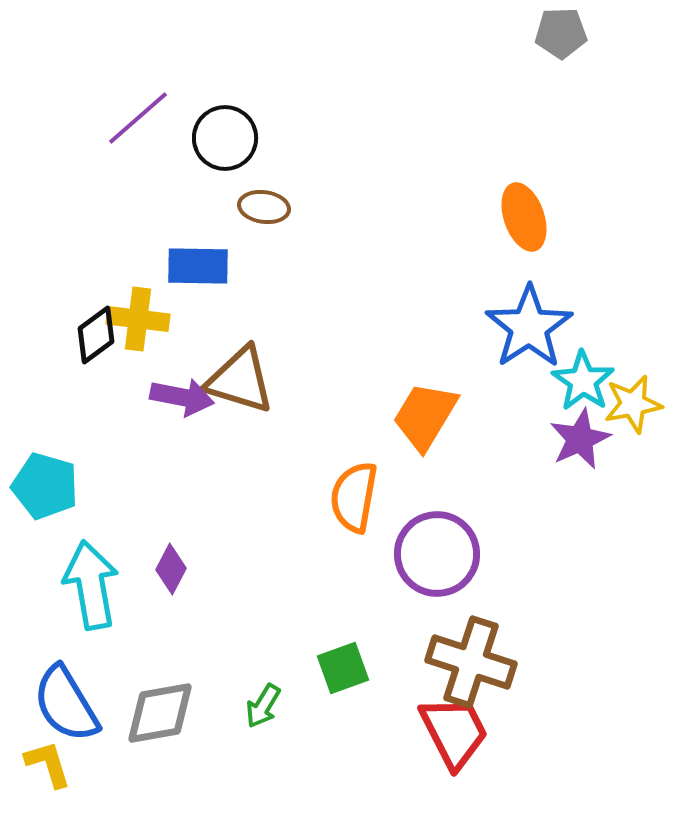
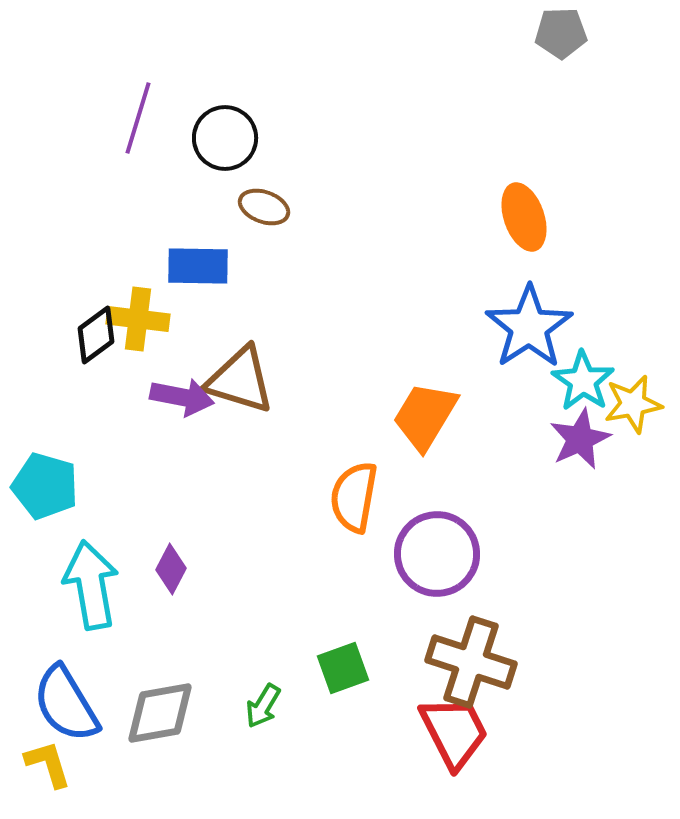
purple line: rotated 32 degrees counterclockwise
brown ellipse: rotated 12 degrees clockwise
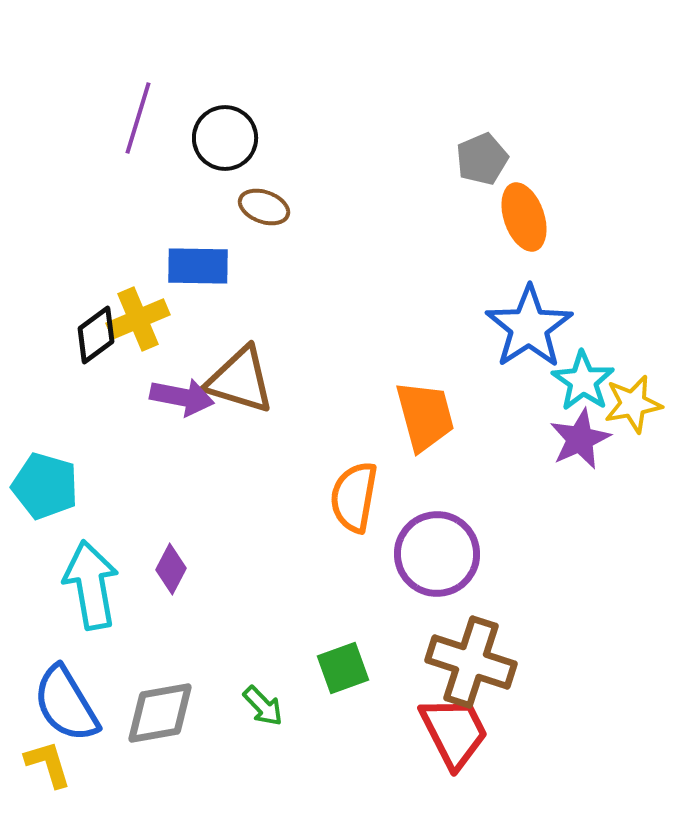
gray pentagon: moved 79 px left, 126 px down; rotated 21 degrees counterclockwise
yellow cross: rotated 30 degrees counterclockwise
orange trapezoid: rotated 134 degrees clockwise
green arrow: rotated 75 degrees counterclockwise
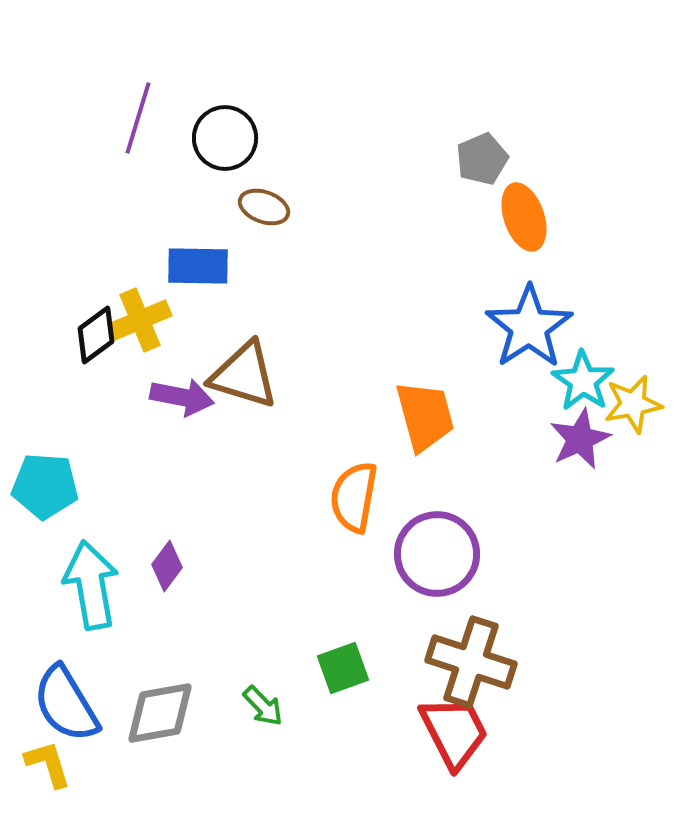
yellow cross: moved 2 px right, 1 px down
brown triangle: moved 4 px right, 5 px up
cyan pentagon: rotated 12 degrees counterclockwise
purple diamond: moved 4 px left, 3 px up; rotated 9 degrees clockwise
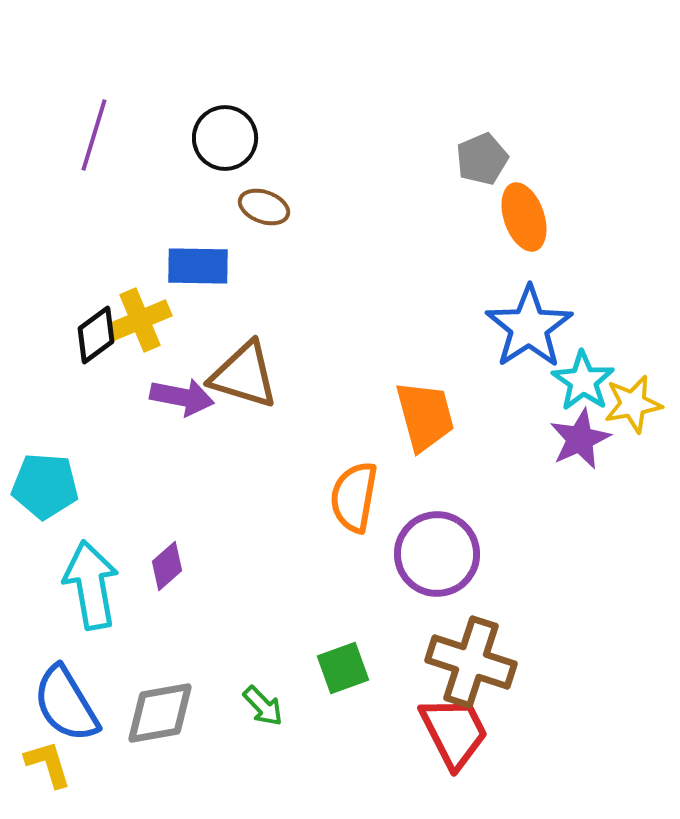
purple line: moved 44 px left, 17 px down
purple diamond: rotated 12 degrees clockwise
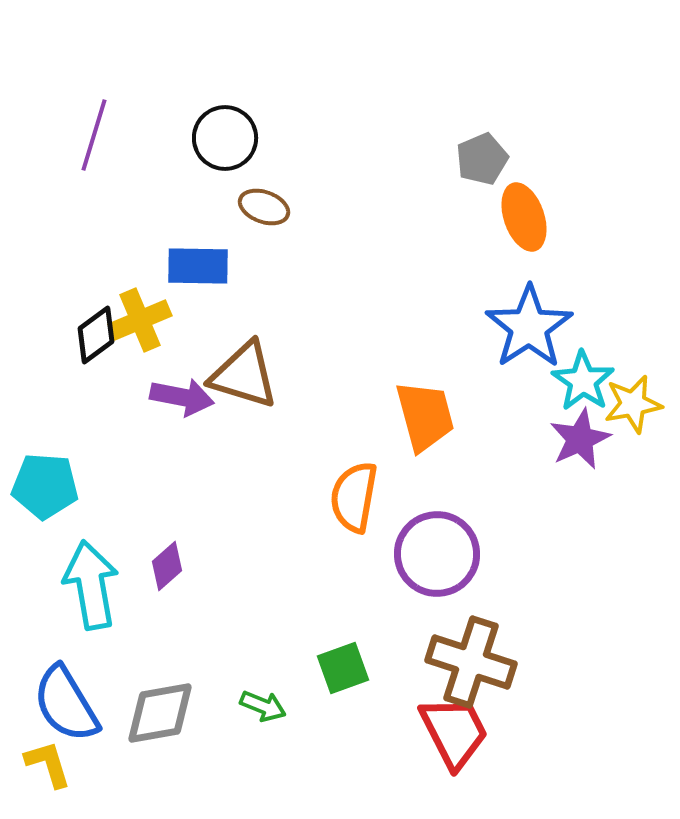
green arrow: rotated 24 degrees counterclockwise
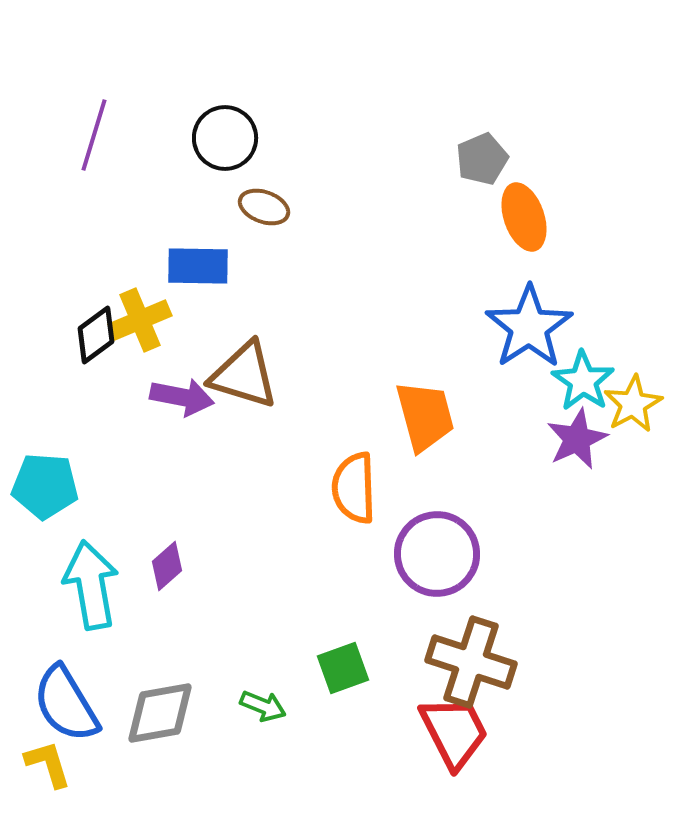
yellow star: rotated 18 degrees counterclockwise
purple star: moved 3 px left
orange semicircle: moved 9 px up; rotated 12 degrees counterclockwise
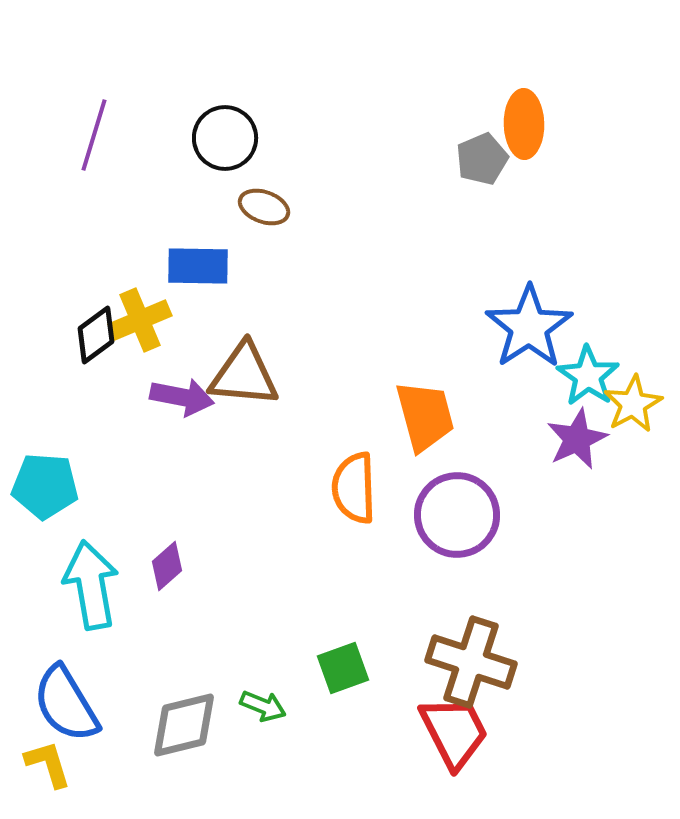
orange ellipse: moved 93 px up; rotated 18 degrees clockwise
brown triangle: rotated 12 degrees counterclockwise
cyan star: moved 5 px right, 5 px up
purple circle: moved 20 px right, 39 px up
gray diamond: moved 24 px right, 12 px down; rotated 4 degrees counterclockwise
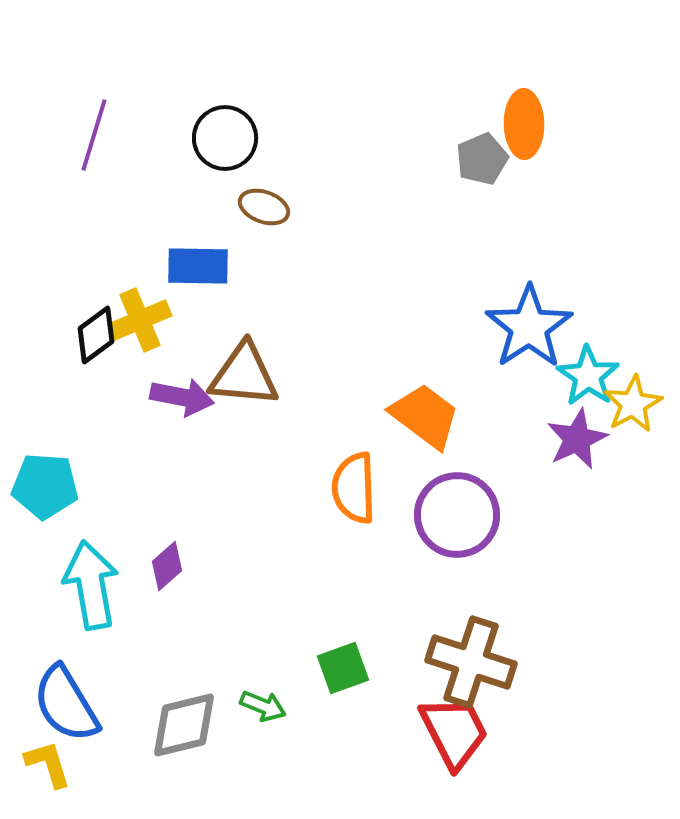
orange trapezoid: rotated 38 degrees counterclockwise
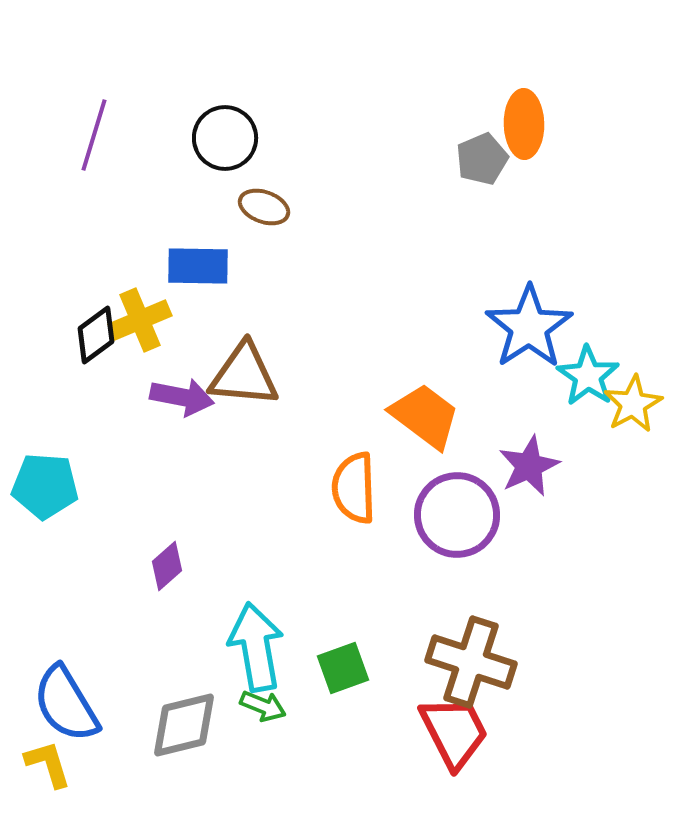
purple star: moved 48 px left, 27 px down
cyan arrow: moved 165 px right, 62 px down
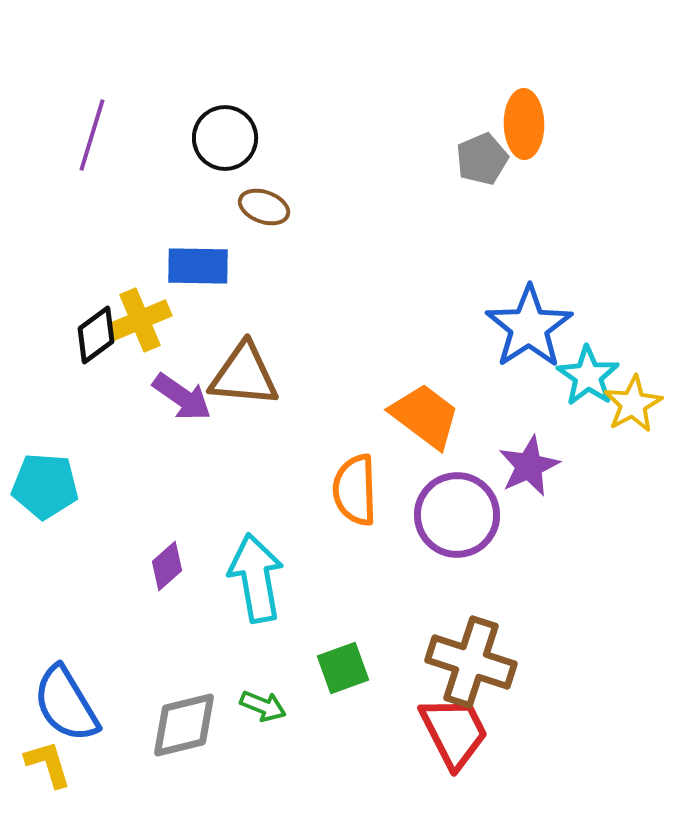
purple line: moved 2 px left
purple arrow: rotated 24 degrees clockwise
orange semicircle: moved 1 px right, 2 px down
cyan arrow: moved 69 px up
